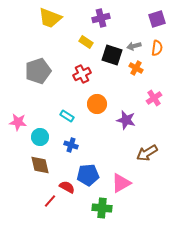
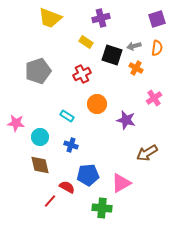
pink star: moved 2 px left, 1 px down
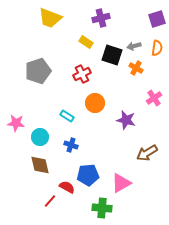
orange circle: moved 2 px left, 1 px up
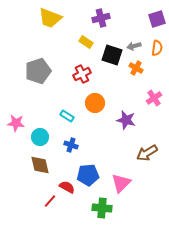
pink triangle: rotated 15 degrees counterclockwise
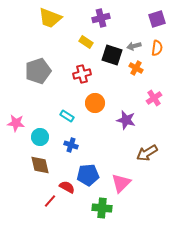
red cross: rotated 12 degrees clockwise
